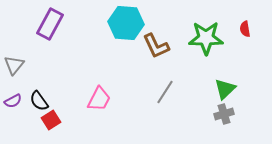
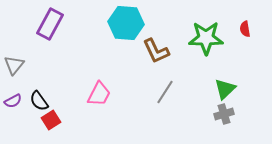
brown L-shape: moved 5 px down
pink trapezoid: moved 5 px up
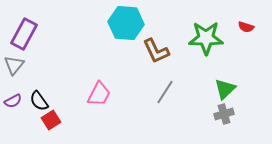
purple rectangle: moved 26 px left, 10 px down
red semicircle: moved 1 px right, 2 px up; rotated 63 degrees counterclockwise
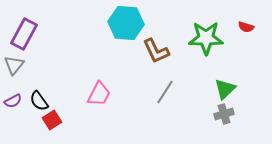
red square: moved 1 px right
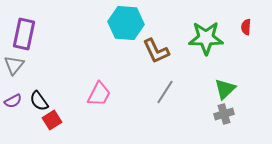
red semicircle: rotated 77 degrees clockwise
purple rectangle: rotated 16 degrees counterclockwise
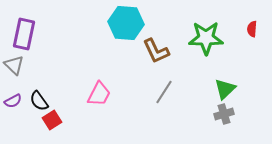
red semicircle: moved 6 px right, 2 px down
gray triangle: rotated 25 degrees counterclockwise
gray line: moved 1 px left
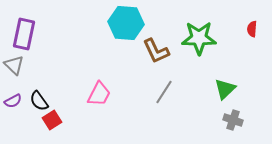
green star: moved 7 px left
gray cross: moved 9 px right, 6 px down; rotated 36 degrees clockwise
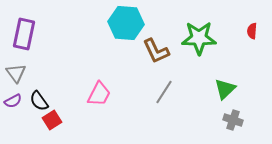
red semicircle: moved 2 px down
gray triangle: moved 2 px right, 8 px down; rotated 10 degrees clockwise
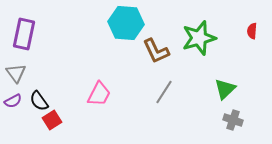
green star: rotated 16 degrees counterclockwise
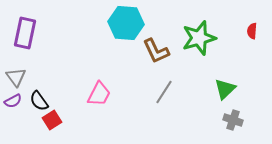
purple rectangle: moved 1 px right, 1 px up
gray triangle: moved 4 px down
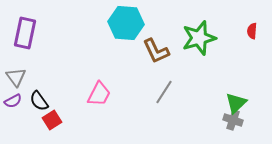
green triangle: moved 11 px right, 14 px down
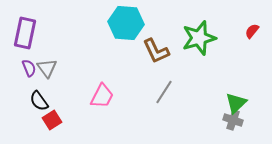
red semicircle: rotated 35 degrees clockwise
gray triangle: moved 31 px right, 9 px up
pink trapezoid: moved 3 px right, 2 px down
purple semicircle: moved 16 px right, 33 px up; rotated 84 degrees counterclockwise
